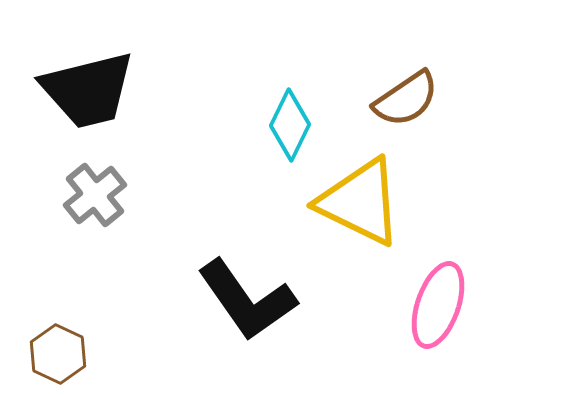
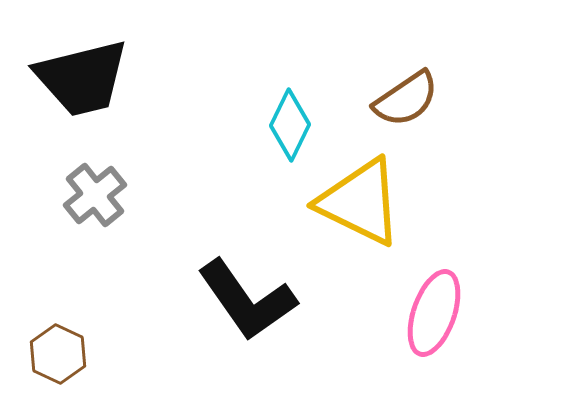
black trapezoid: moved 6 px left, 12 px up
pink ellipse: moved 4 px left, 8 px down
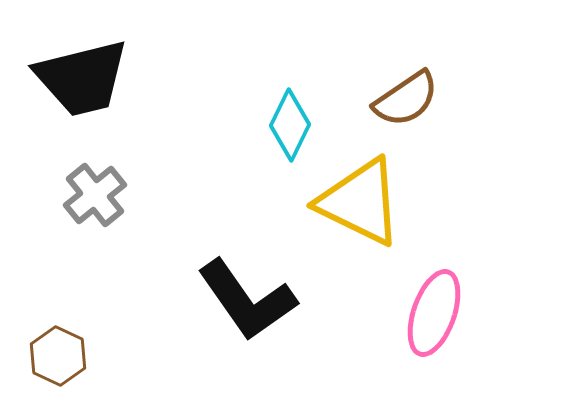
brown hexagon: moved 2 px down
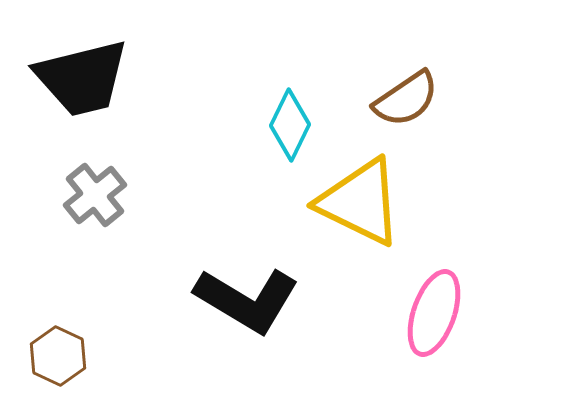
black L-shape: rotated 24 degrees counterclockwise
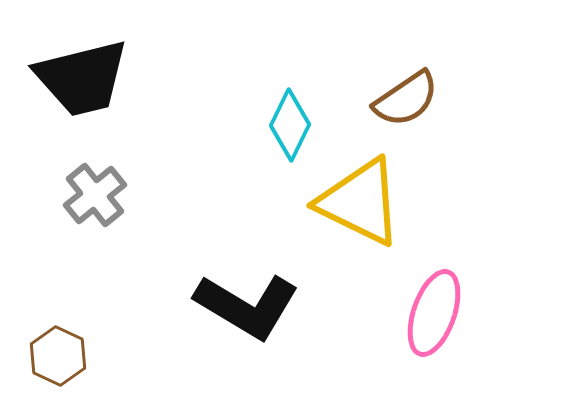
black L-shape: moved 6 px down
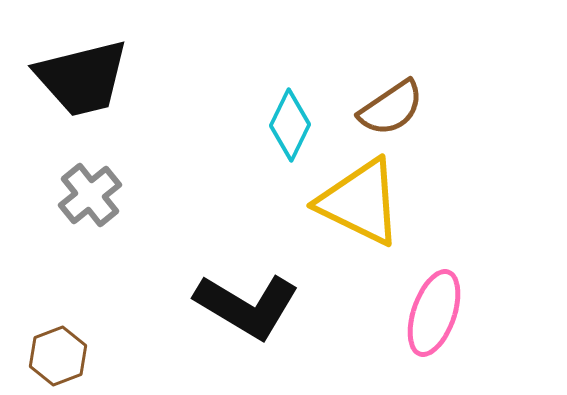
brown semicircle: moved 15 px left, 9 px down
gray cross: moved 5 px left
brown hexagon: rotated 14 degrees clockwise
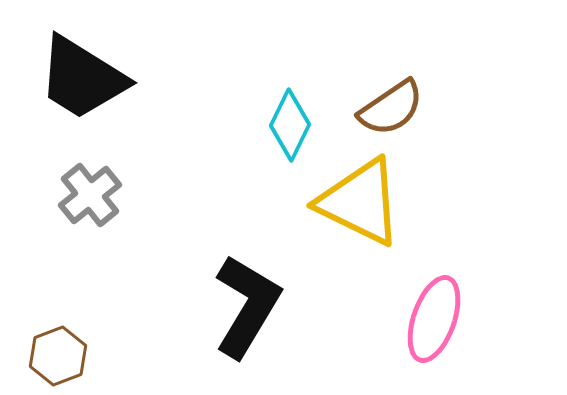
black trapezoid: rotated 46 degrees clockwise
black L-shape: rotated 90 degrees counterclockwise
pink ellipse: moved 6 px down
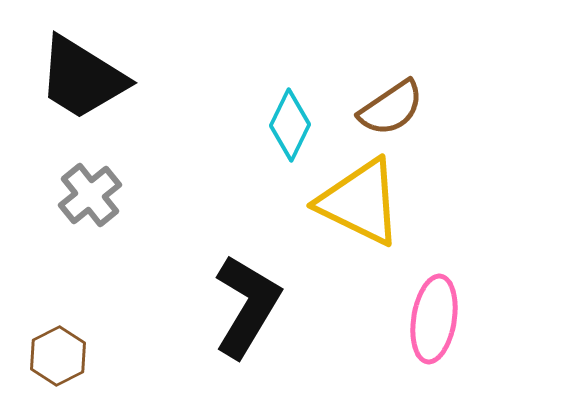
pink ellipse: rotated 10 degrees counterclockwise
brown hexagon: rotated 6 degrees counterclockwise
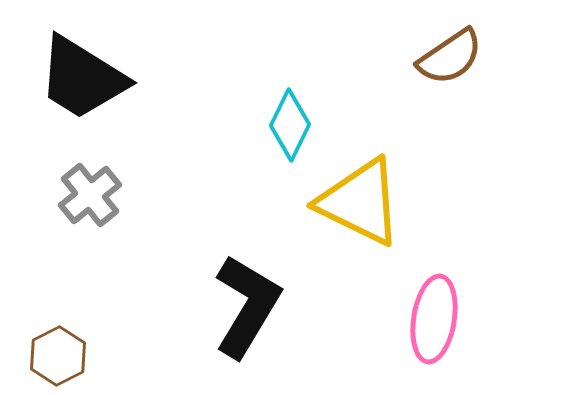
brown semicircle: moved 59 px right, 51 px up
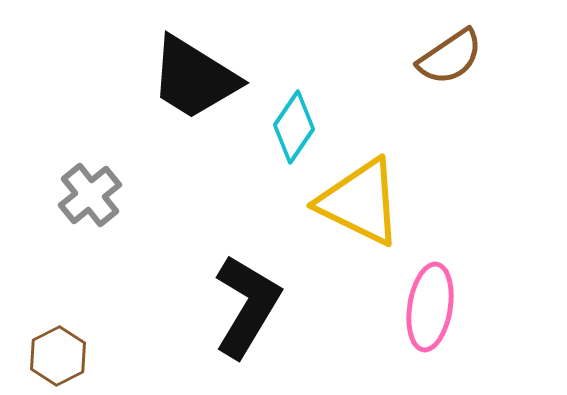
black trapezoid: moved 112 px right
cyan diamond: moved 4 px right, 2 px down; rotated 8 degrees clockwise
pink ellipse: moved 4 px left, 12 px up
